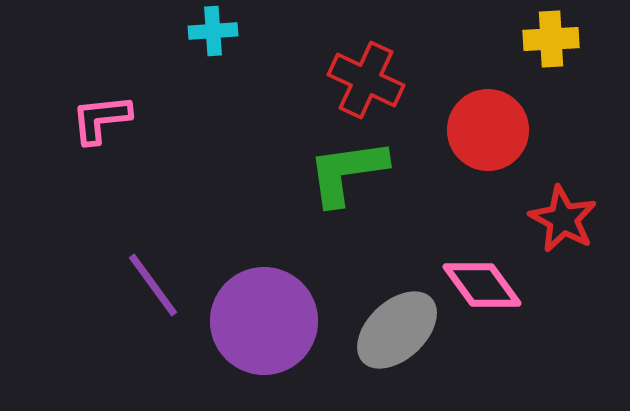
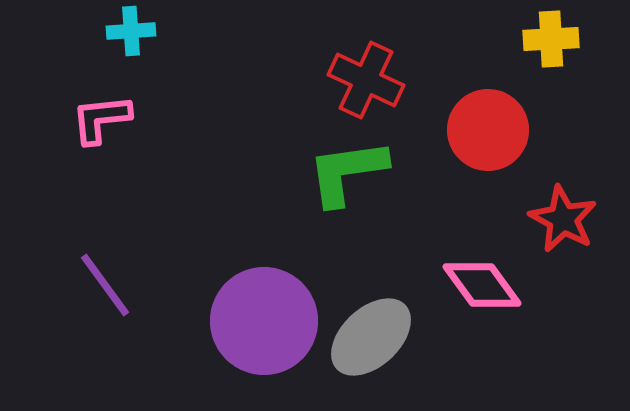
cyan cross: moved 82 px left
purple line: moved 48 px left
gray ellipse: moved 26 px left, 7 px down
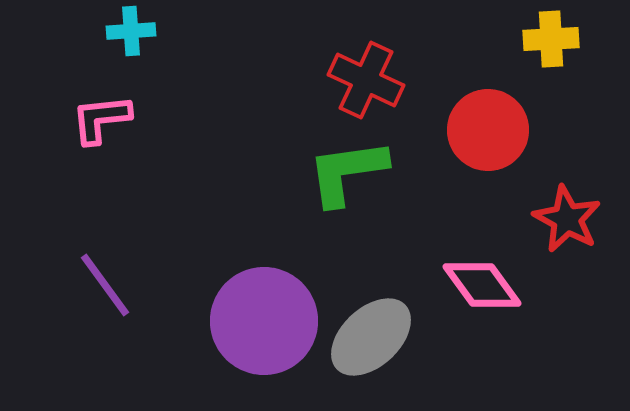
red star: moved 4 px right
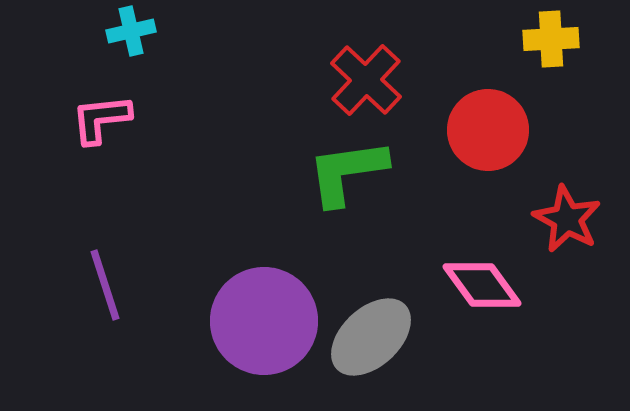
cyan cross: rotated 9 degrees counterclockwise
red cross: rotated 18 degrees clockwise
purple line: rotated 18 degrees clockwise
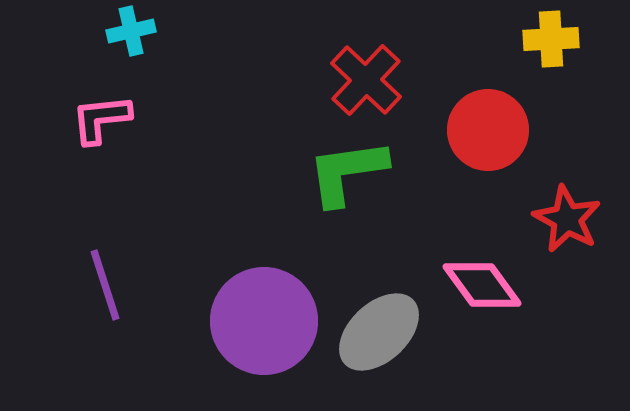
gray ellipse: moved 8 px right, 5 px up
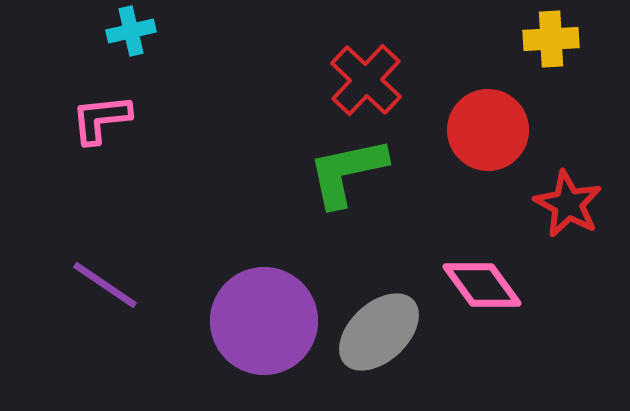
green L-shape: rotated 4 degrees counterclockwise
red star: moved 1 px right, 15 px up
purple line: rotated 38 degrees counterclockwise
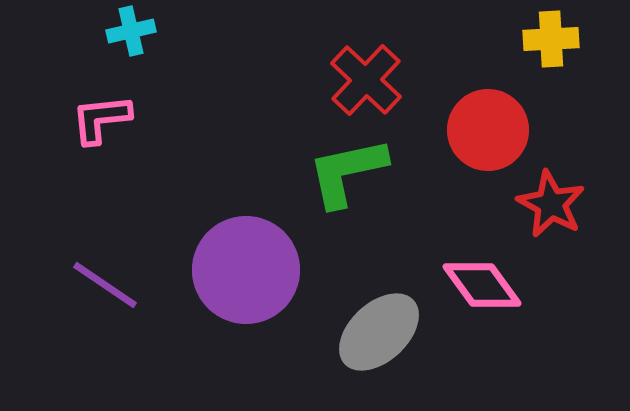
red star: moved 17 px left
purple circle: moved 18 px left, 51 px up
